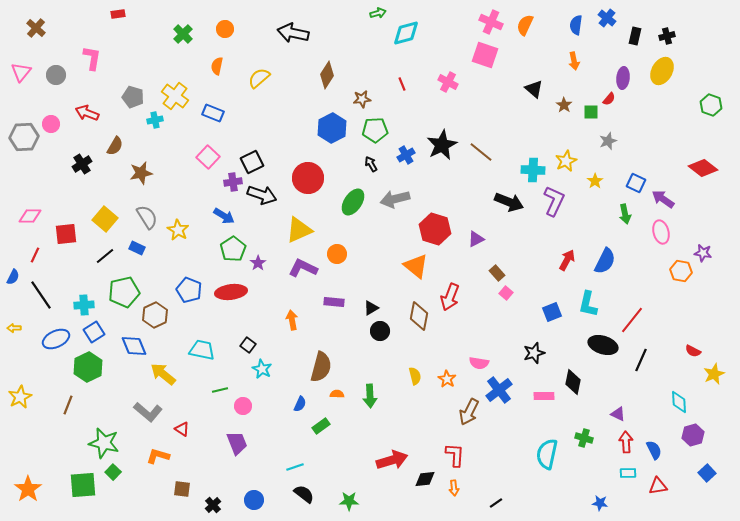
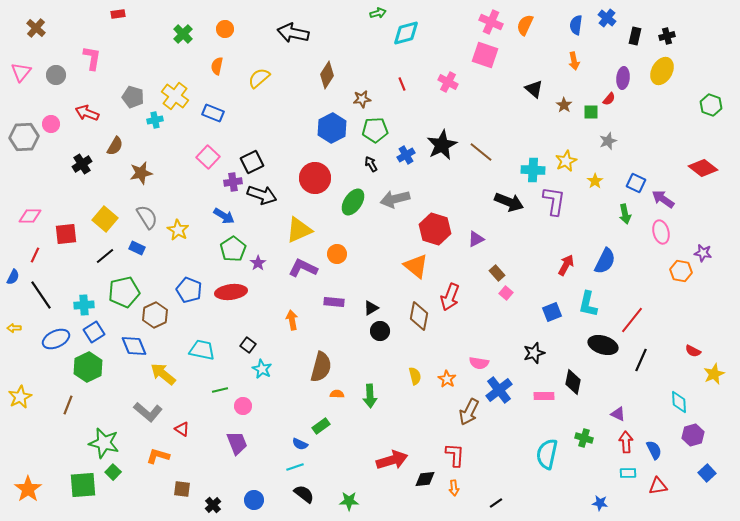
red circle at (308, 178): moved 7 px right
purple L-shape at (554, 201): rotated 16 degrees counterclockwise
red arrow at (567, 260): moved 1 px left, 5 px down
blue semicircle at (300, 404): moved 40 px down; rotated 91 degrees clockwise
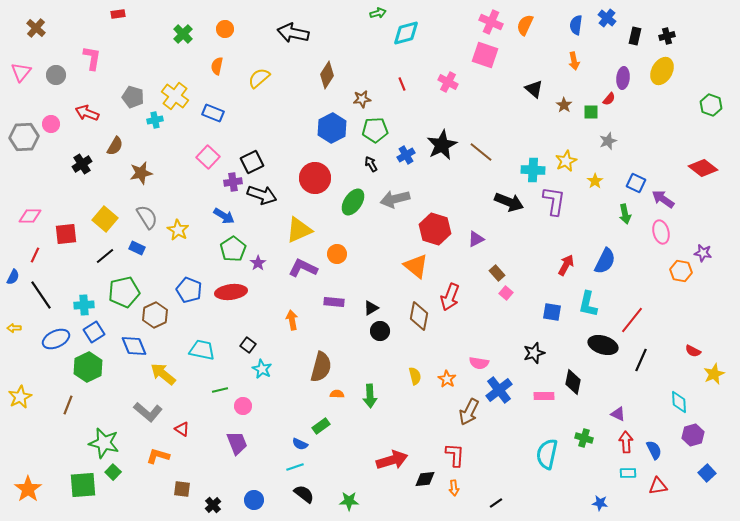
blue square at (552, 312): rotated 30 degrees clockwise
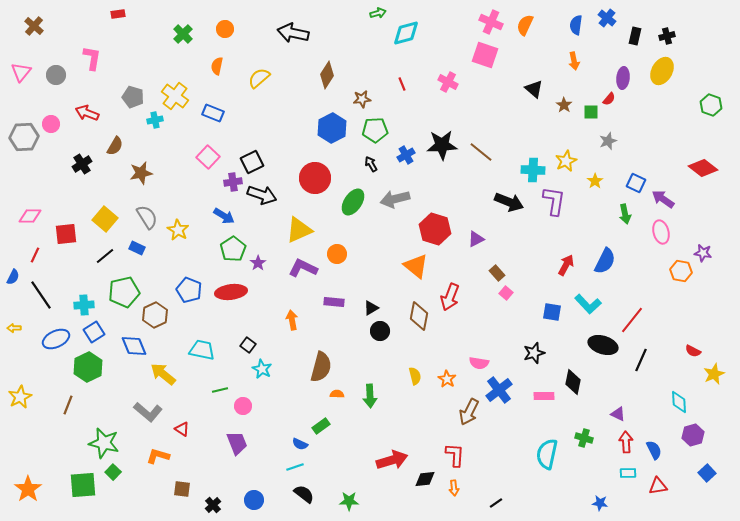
brown cross at (36, 28): moved 2 px left, 2 px up
black star at (442, 145): rotated 24 degrees clockwise
cyan L-shape at (588, 304): rotated 56 degrees counterclockwise
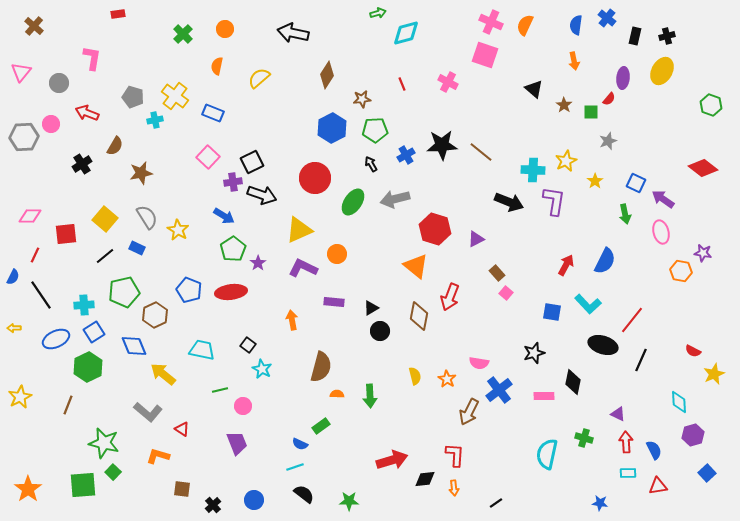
gray circle at (56, 75): moved 3 px right, 8 px down
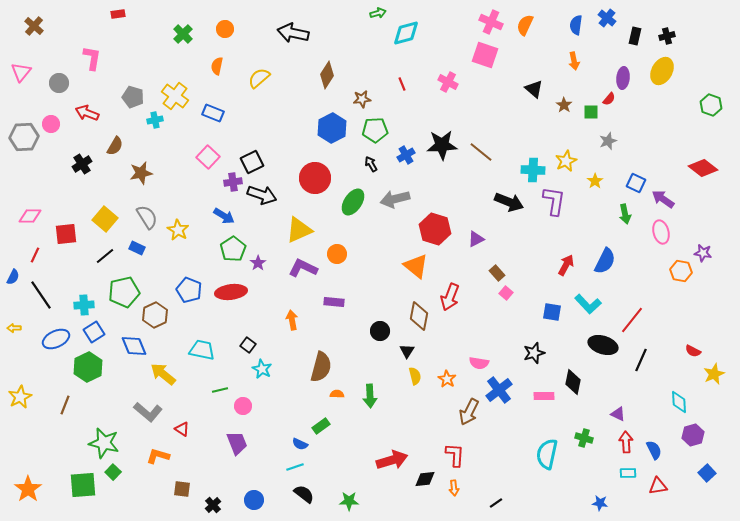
black triangle at (371, 308): moved 36 px right, 43 px down; rotated 28 degrees counterclockwise
brown line at (68, 405): moved 3 px left
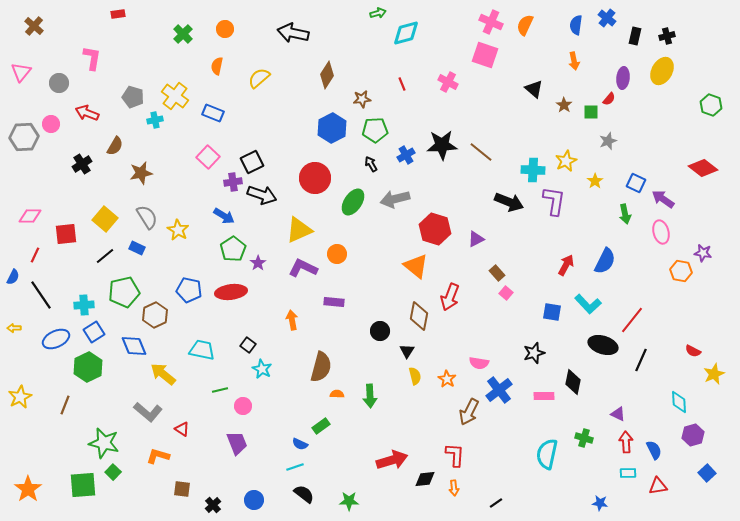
blue pentagon at (189, 290): rotated 10 degrees counterclockwise
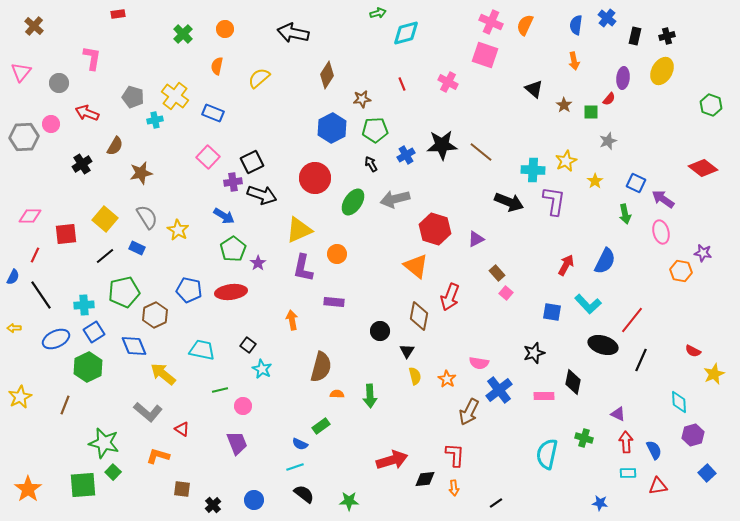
purple L-shape at (303, 268): rotated 104 degrees counterclockwise
